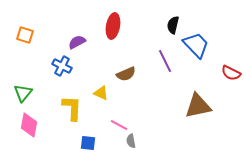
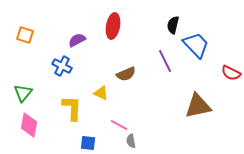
purple semicircle: moved 2 px up
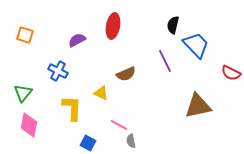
blue cross: moved 4 px left, 5 px down
blue square: rotated 21 degrees clockwise
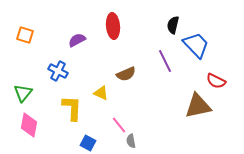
red ellipse: rotated 15 degrees counterclockwise
red semicircle: moved 15 px left, 8 px down
pink line: rotated 24 degrees clockwise
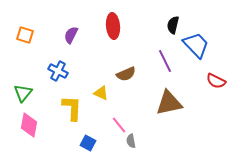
purple semicircle: moved 6 px left, 5 px up; rotated 36 degrees counterclockwise
brown triangle: moved 29 px left, 3 px up
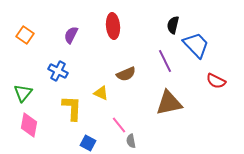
orange square: rotated 18 degrees clockwise
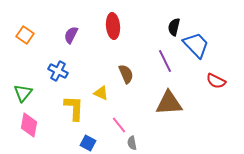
black semicircle: moved 1 px right, 2 px down
brown semicircle: rotated 90 degrees counterclockwise
brown triangle: rotated 8 degrees clockwise
yellow L-shape: moved 2 px right
gray semicircle: moved 1 px right, 2 px down
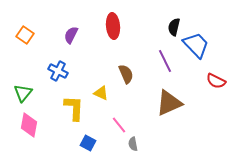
brown triangle: rotated 20 degrees counterclockwise
gray semicircle: moved 1 px right, 1 px down
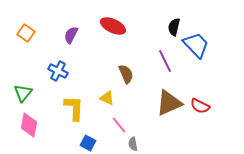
red ellipse: rotated 60 degrees counterclockwise
orange square: moved 1 px right, 2 px up
red semicircle: moved 16 px left, 25 px down
yellow triangle: moved 6 px right, 5 px down
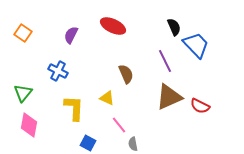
black semicircle: rotated 144 degrees clockwise
orange square: moved 3 px left
brown triangle: moved 6 px up
